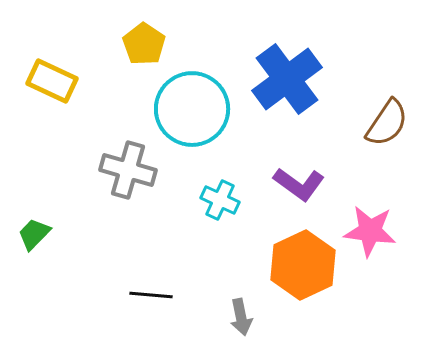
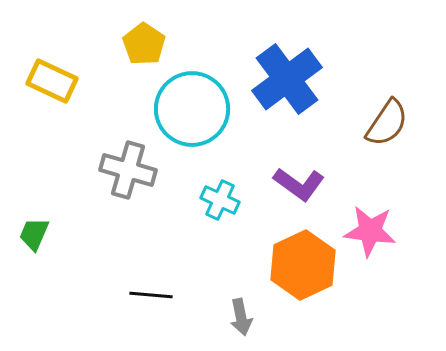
green trapezoid: rotated 21 degrees counterclockwise
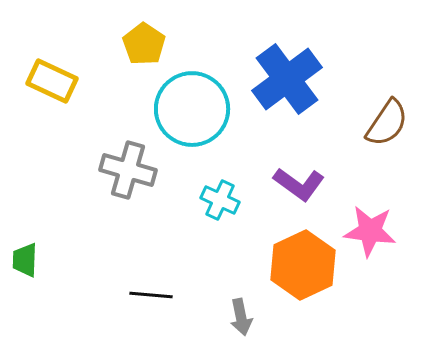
green trapezoid: moved 9 px left, 26 px down; rotated 21 degrees counterclockwise
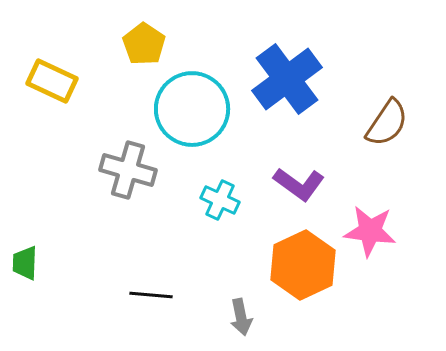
green trapezoid: moved 3 px down
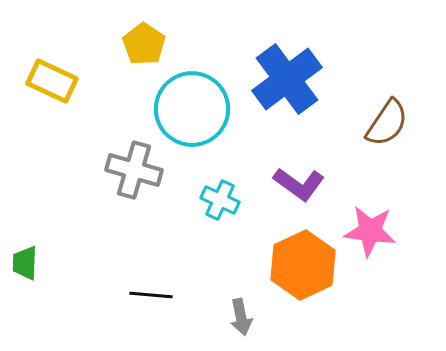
gray cross: moved 6 px right
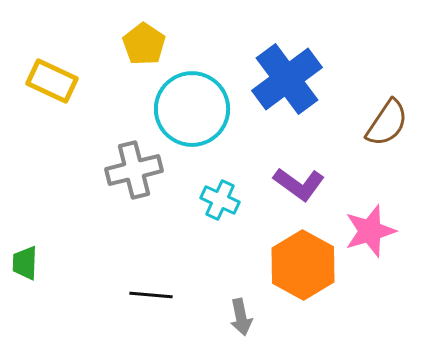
gray cross: rotated 30 degrees counterclockwise
pink star: rotated 24 degrees counterclockwise
orange hexagon: rotated 6 degrees counterclockwise
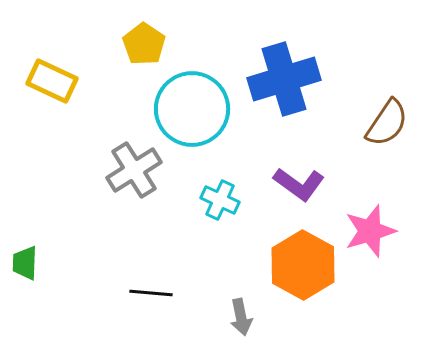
blue cross: moved 3 px left; rotated 20 degrees clockwise
gray cross: rotated 18 degrees counterclockwise
black line: moved 2 px up
